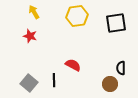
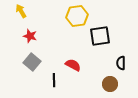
yellow arrow: moved 13 px left, 1 px up
black square: moved 16 px left, 13 px down
black semicircle: moved 5 px up
gray square: moved 3 px right, 21 px up
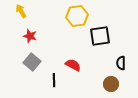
brown circle: moved 1 px right
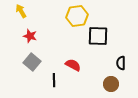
black square: moved 2 px left; rotated 10 degrees clockwise
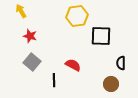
black square: moved 3 px right
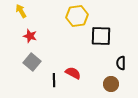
red semicircle: moved 8 px down
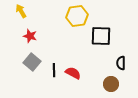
black line: moved 10 px up
